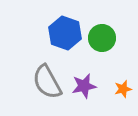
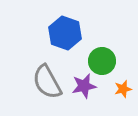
green circle: moved 23 px down
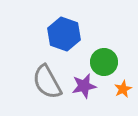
blue hexagon: moved 1 px left, 1 px down
green circle: moved 2 px right, 1 px down
orange star: rotated 12 degrees counterclockwise
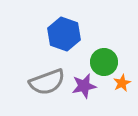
gray semicircle: rotated 81 degrees counterclockwise
orange star: moved 1 px left, 6 px up
